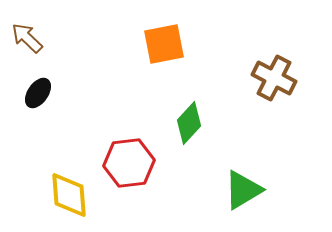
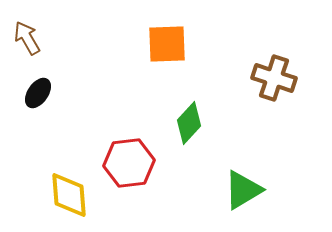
brown arrow: rotated 16 degrees clockwise
orange square: moved 3 px right; rotated 9 degrees clockwise
brown cross: rotated 9 degrees counterclockwise
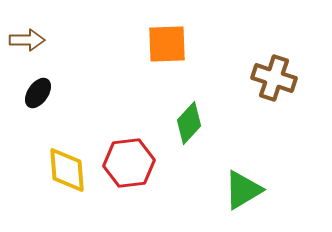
brown arrow: moved 2 px down; rotated 120 degrees clockwise
yellow diamond: moved 2 px left, 25 px up
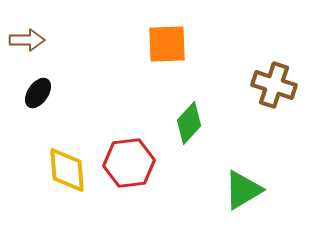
brown cross: moved 7 px down
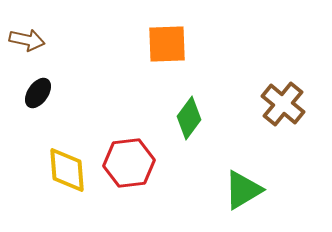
brown arrow: rotated 12 degrees clockwise
brown cross: moved 9 px right, 19 px down; rotated 21 degrees clockwise
green diamond: moved 5 px up; rotated 6 degrees counterclockwise
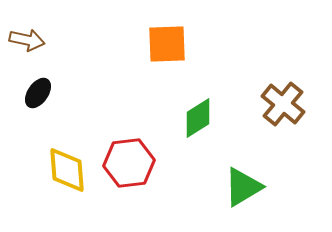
green diamond: moved 9 px right; rotated 21 degrees clockwise
green triangle: moved 3 px up
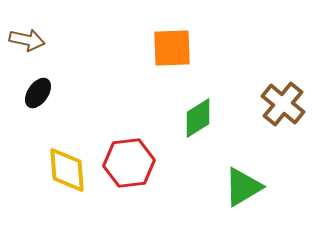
orange square: moved 5 px right, 4 px down
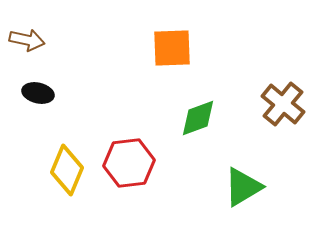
black ellipse: rotated 68 degrees clockwise
green diamond: rotated 12 degrees clockwise
yellow diamond: rotated 27 degrees clockwise
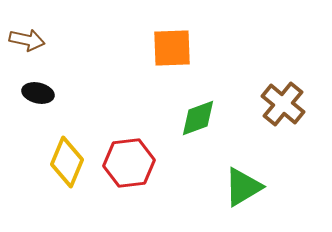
yellow diamond: moved 8 px up
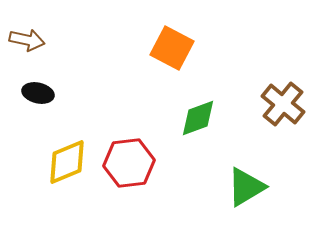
orange square: rotated 30 degrees clockwise
yellow diamond: rotated 45 degrees clockwise
green triangle: moved 3 px right
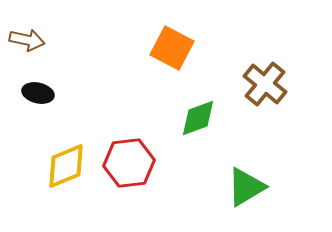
brown cross: moved 18 px left, 20 px up
yellow diamond: moved 1 px left, 4 px down
